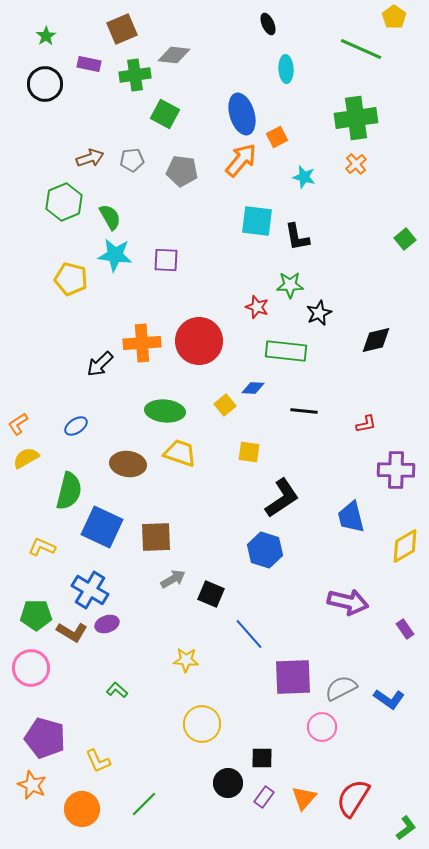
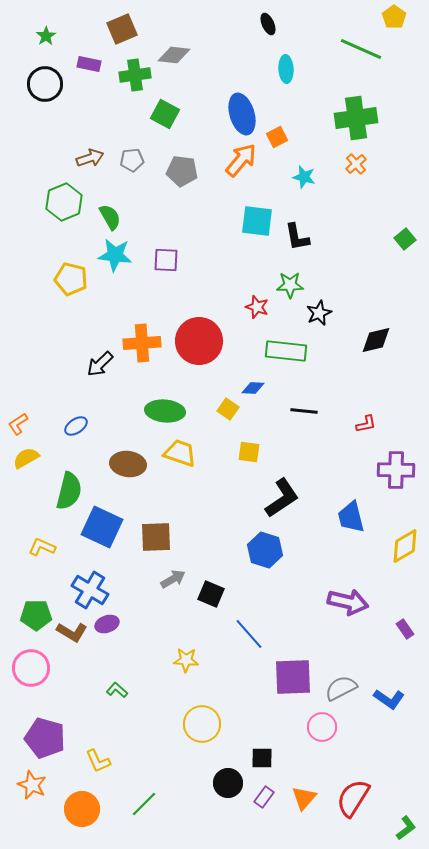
yellow square at (225, 405): moved 3 px right, 4 px down; rotated 15 degrees counterclockwise
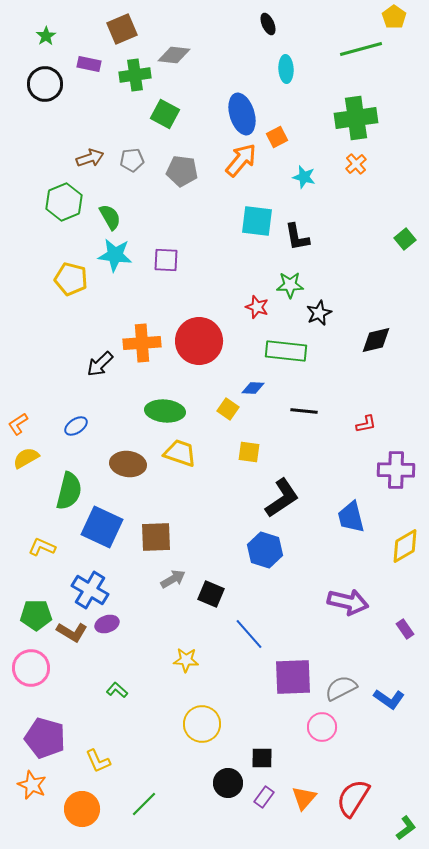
green line at (361, 49): rotated 39 degrees counterclockwise
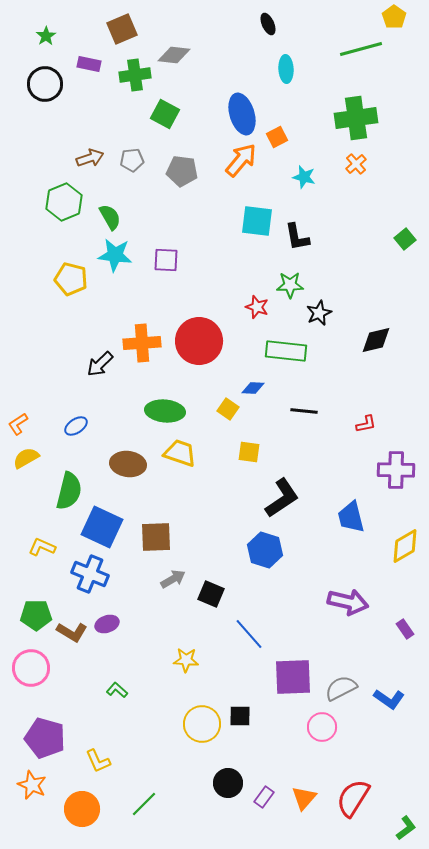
blue cross at (90, 590): moved 16 px up; rotated 9 degrees counterclockwise
black square at (262, 758): moved 22 px left, 42 px up
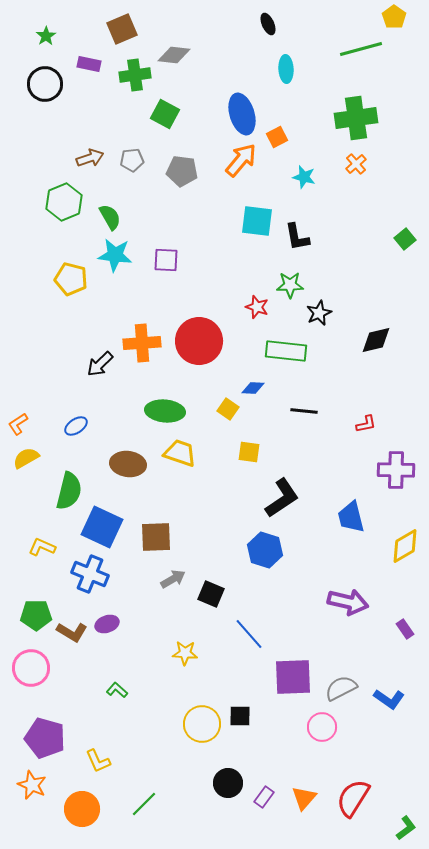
yellow star at (186, 660): moved 1 px left, 7 px up
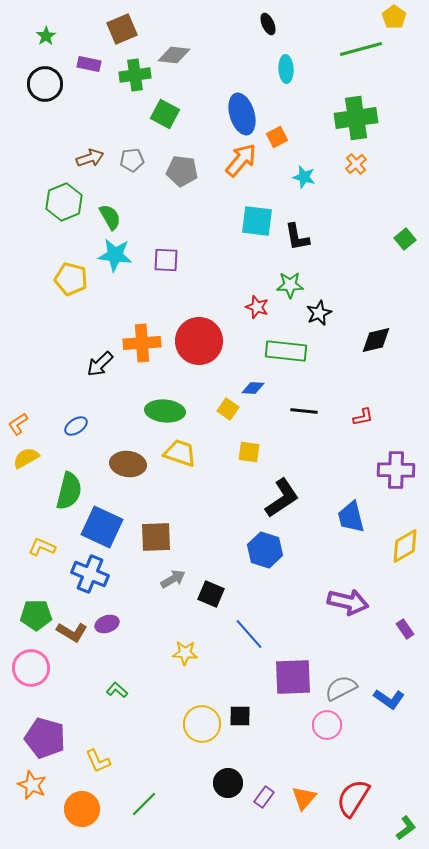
red L-shape at (366, 424): moved 3 px left, 7 px up
pink circle at (322, 727): moved 5 px right, 2 px up
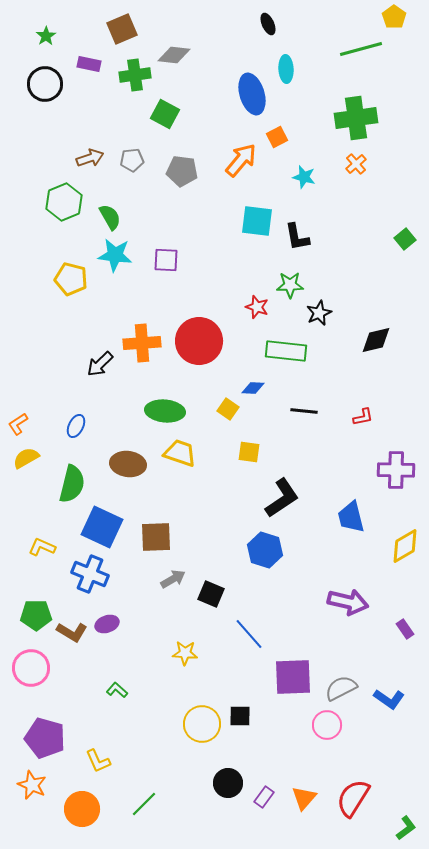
blue ellipse at (242, 114): moved 10 px right, 20 px up
blue ellipse at (76, 426): rotated 30 degrees counterclockwise
green semicircle at (69, 491): moved 3 px right, 7 px up
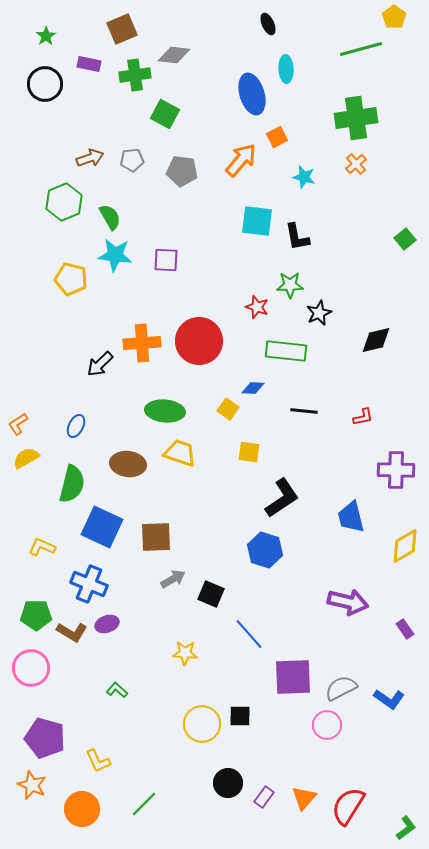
blue cross at (90, 574): moved 1 px left, 10 px down
red semicircle at (353, 798): moved 5 px left, 8 px down
